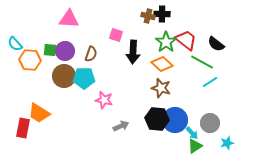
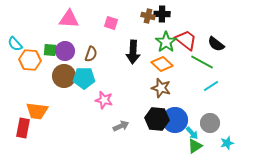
pink square: moved 5 px left, 12 px up
cyan line: moved 1 px right, 4 px down
orange trapezoid: moved 2 px left, 2 px up; rotated 25 degrees counterclockwise
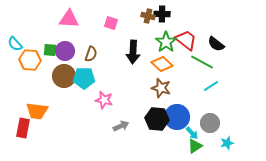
blue circle: moved 2 px right, 3 px up
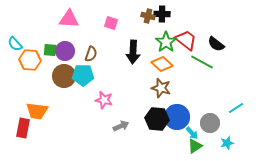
cyan pentagon: moved 1 px left, 3 px up
cyan line: moved 25 px right, 22 px down
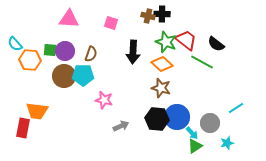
green star: rotated 15 degrees counterclockwise
